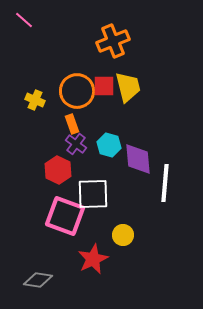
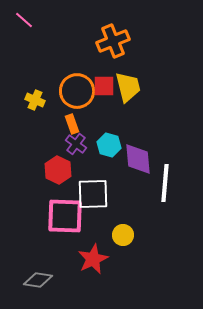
pink square: rotated 18 degrees counterclockwise
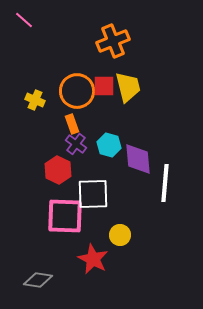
yellow circle: moved 3 px left
red star: rotated 20 degrees counterclockwise
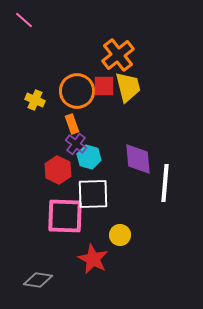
orange cross: moved 5 px right, 14 px down; rotated 16 degrees counterclockwise
cyan hexagon: moved 20 px left, 12 px down
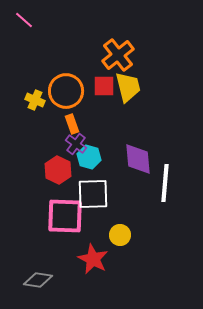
orange circle: moved 11 px left
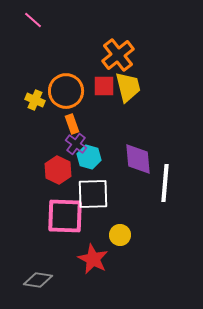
pink line: moved 9 px right
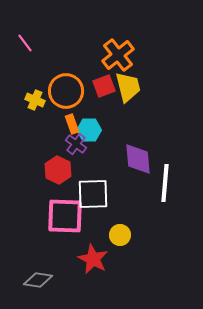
pink line: moved 8 px left, 23 px down; rotated 12 degrees clockwise
red square: rotated 20 degrees counterclockwise
cyan hexagon: moved 27 px up; rotated 15 degrees counterclockwise
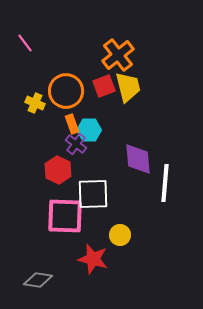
yellow cross: moved 3 px down
red star: rotated 12 degrees counterclockwise
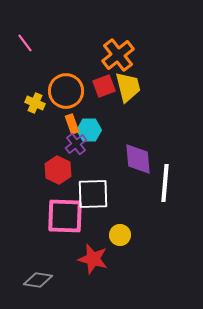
purple cross: rotated 15 degrees clockwise
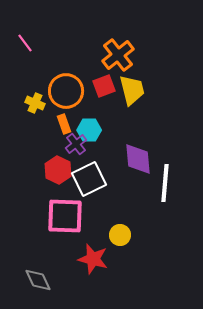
yellow trapezoid: moved 4 px right, 3 px down
orange rectangle: moved 8 px left
white square: moved 4 px left, 15 px up; rotated 24 degrees counterclockwise
gray diamond: rotated 56 degrees clockwise
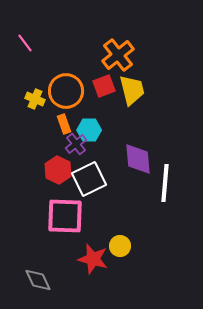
yellow cross: moved 4 px up
yellow circle: moved 11 px down
